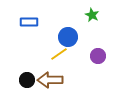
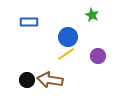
yellow line: moved 7 px right
brown arrow: rotated 10 degrees clockwise
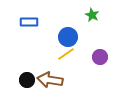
purple circle: moved 2 px right, 1 px down
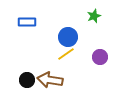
green star: moved 2 px right, 1 px down; rotated 24 degrees clockwise
blue rectangle: moved 2 px left
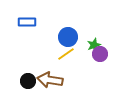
green star: moved 29 px down
purple circle: moved 3 px up
black circle: moved 1 px right, 1 px down
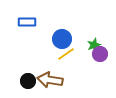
blue circle: moved 6 px left, 2 px down
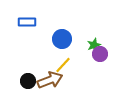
yellow line: moved 3 px left, 11 px down; rotated 12 degrees counterclockwise
brown arrow: rotated 150 degrees clockwise
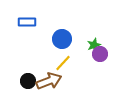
yellow line: moved 2 px up
brown arrow: moved 1 px left, 1 px down
